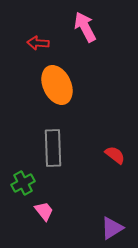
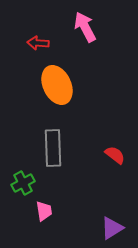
pink trapezoid: rotated 30 degrees clockwise
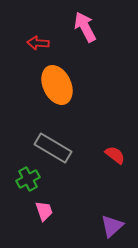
gray rectangle: rotated 57 degrees counterclockwise
green cross: moved 5 px right, 4 px up
pink trapezoid: rotated 10 degrees counterclockwise
purple triangle: moved 2 px up; rotated 10 degrees counterclockwise
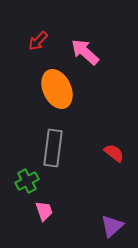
pink arrow: moved 25 px down; rotated 20 degrees counterclockwise
red arrow: moved 2 px up; rotated 50 degrees counterclockwise
orange ellipse: moved 4 px down
gray rectangle: rotated 66 degrees clockwise
red semicircle: moved 1 px left, 2 px up
green cross: moved 1 px left, 2 px down
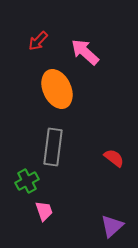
gray rectangle: moved 1 px up
red semicircle: moved 5 px down
